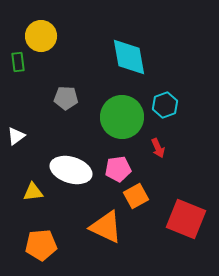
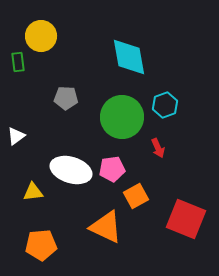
pink pentagon: moved 6 px left
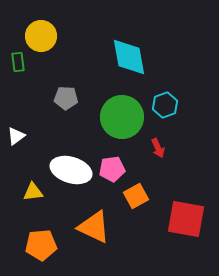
red square: rotated 12 degrees counterclockwise
orange triangle: moved 12 px left
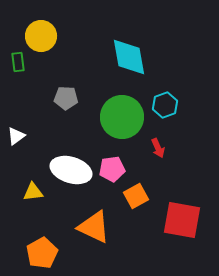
red square: moved 4 px left, 1 px down
orange pentagon: moved 1 px right, 8 px down; rotated 24 degrees counterclockwise
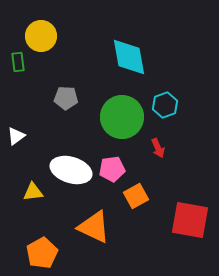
red square: moved 8 px right
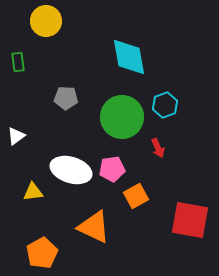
yellow circle: moved 5 px right, 15 px up
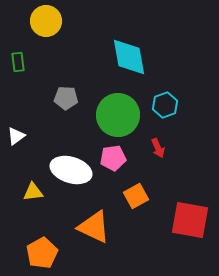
green circle: moved 4 px left, 2 px up
pink pentagon: moved 1 px right, 11 px up
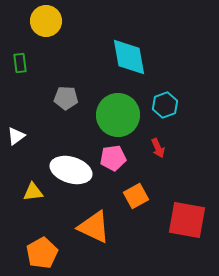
green rectangle: moved 2 px right, 1 px down
red square: moved 3 px left
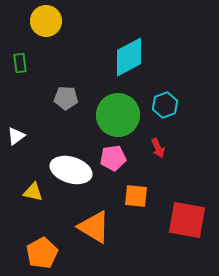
cyan diamond: rotated 72 degrees clockwise
yellow triangle: rotated 20 degrees clockwise
orange square: rotated 35 degrees clockwise
orange triangle: rotated 6 degrees clockwise
